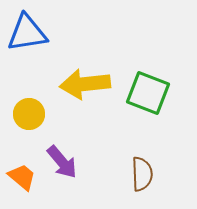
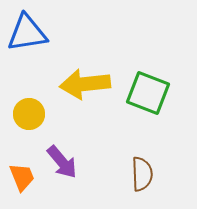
orange trapezoid: rotated 28 degrees clockwise
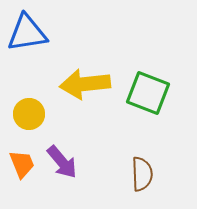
orange trapezoid: moved 13 px up
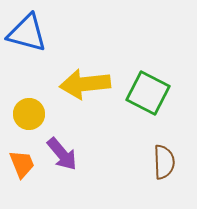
blue triangle: rotated 24 degrees clockwise
green square: rotated 6 degrees clockwise
purple arrow: moved 8 px up
brown semicircle: moved 22 px right, 12 px up
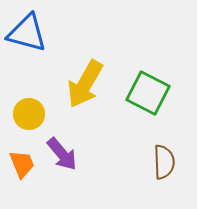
yellow arrow: rotated 54 degrees counterclockwise
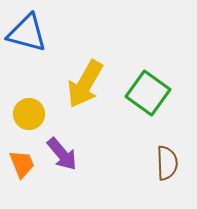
green square: rotated 9 degrees clockwise
brown semicircle: moved 3 px right, 1 px down
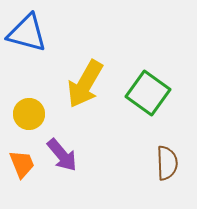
purple arrow: moved 1 px down
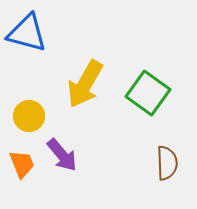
yellow circle: moved 2 px down
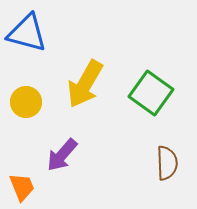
green square: moved 3 px right
yellow circle: moved 3 px left, 14 px up
purple arrow: rotated 81 degrees clockwise
orange trapezoid: moved 23 px down
